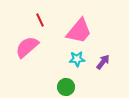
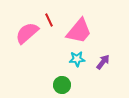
red line: moved 9 px right
pink semicircle: moved 14 px up
green circle: moved 4 px left, 2 px up
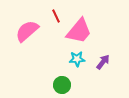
red line: moved 7 px right, 4 px up
pink semicircle: moved 2 px up
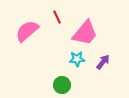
red line: moved 1 px right, 1 px down
pink trapezoid: moved 6 px right, 2 px down
